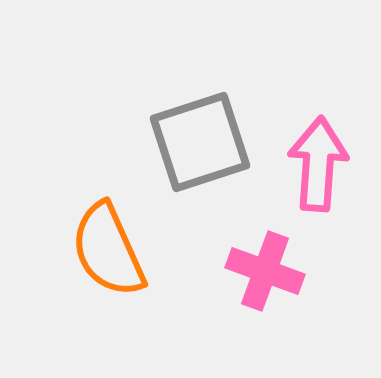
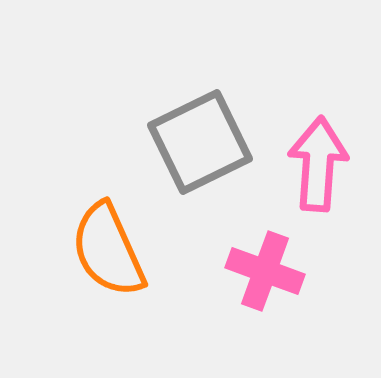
gray square: rotated 8 degrees counterclockwise
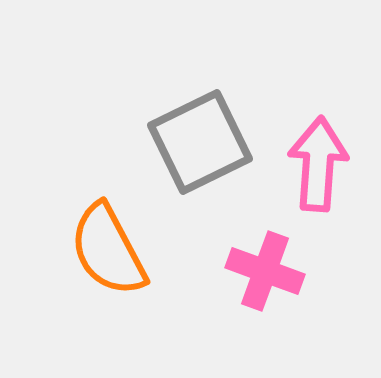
orange semicircle: rotated 4 degrees counterclockwise
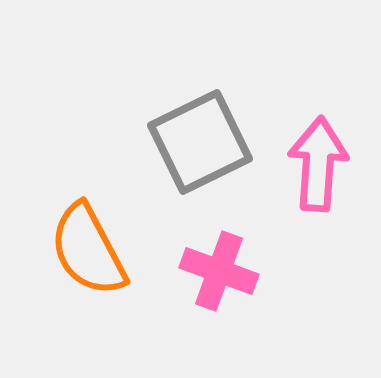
orange semicircle: moved 20 px left
pink cross: moved 46 px left
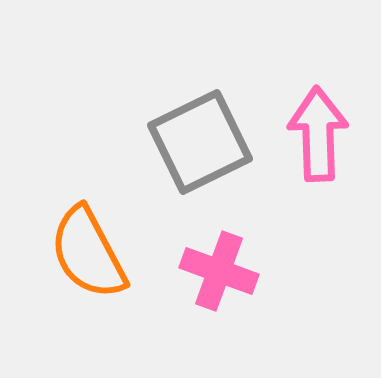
pink arrow: moved 30 px up; rotated 6 degrees counterclockwise
orange semicircle: moved 3 px down
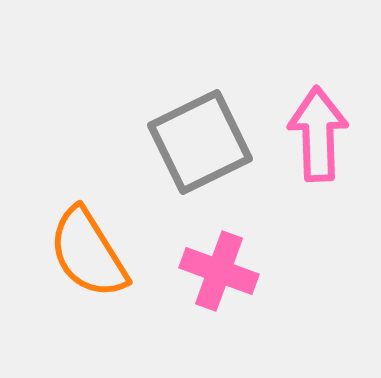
orange semicircle: rotated 4 degrees counterclockwise
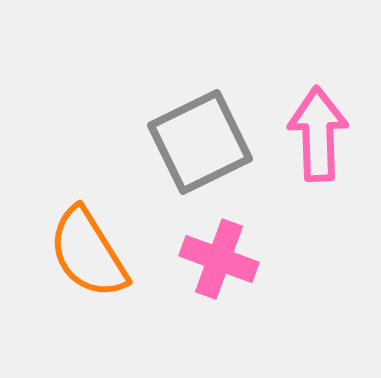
pink cross: moved 12 px up
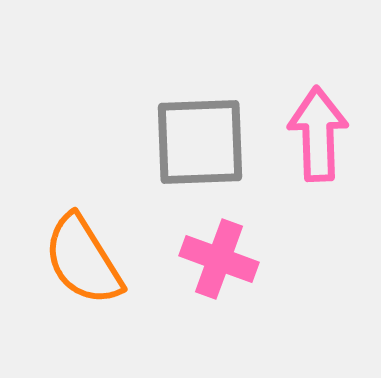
gray square: rotated 24 degrees clockwise
orange semicircle: moved 5 px left, 7 px down
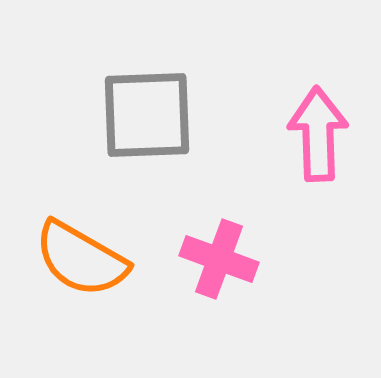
gray square: moved 53 px left, 27 px up
orange semicircle: moved 2 px left, 1 px up; rotated 28 degrees counterclockwise
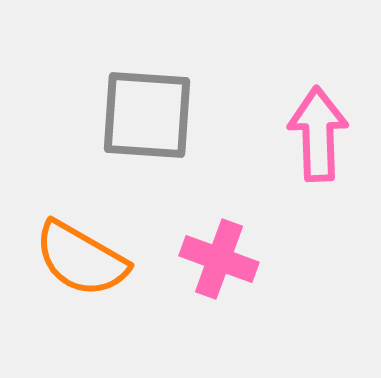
gray square: rotated 6 degrees clockwise
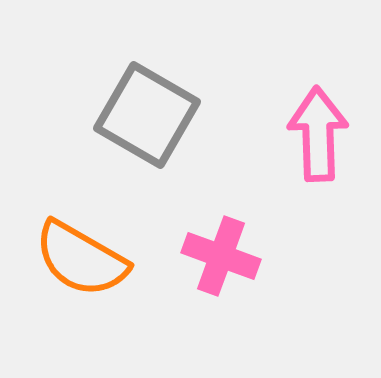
gray square: rotated 26 degrees clockwise
pink cross: moved 2 px right, 3 px up
